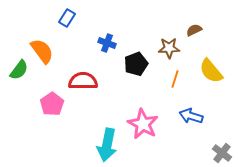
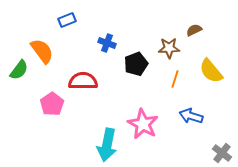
blue rectangle: moved 2 px down; rotated 36 degrees clockwise
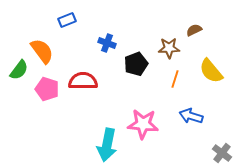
pink pentagon: moved 5 px left, 15 px up; rotated 20 degrees counterclockwise
pink star: rotated 24 degrees counterclockwise
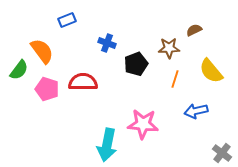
red semicircle: moved 1 px down
blue arrow: moved 5 px right, 5 px up; rotated 30 degrees counterclockwise
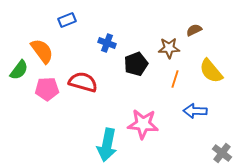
red semicircle: rotated 16 degrees clockwise
pink pentagon: rotated 20 degrees counterclockwise
blue arrow: moved 1 px left; rotated 15 degrees clockwise
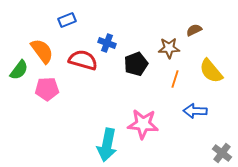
red semicircle: moved 22 px up
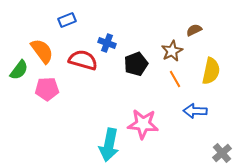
brown star: moved 3 px right, 3 px down; rotated 25 degrees counterclockwise
yellow semicircle: rotated 128 degrees counterclockwise
orange line: rotated 48 degrees counterclockwise
cyan arrow: moved 2 px right
gray cross: rotated 12 degrees clockwise
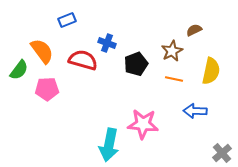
orange line: moved 1 px left; rotated 48 degrees counterclockwise
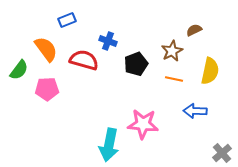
blue cross: moved 1 px right, 2 px up
orange semicircle: moved 4 px right, 2 px up
red semicircle: moved 1 px right
yellow semicircle: moved 1 px left
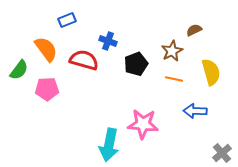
yellow semicircle: moved 1 px right, 1 px down; rotated 28 degrees counterclockwise
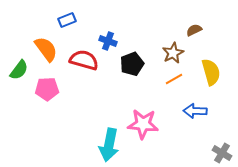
brown star: moved 1 px right, 2 px down
black pentagon: moved 4 px left
orange line: rotated 42 degrees counterclockwise
gray cross: rotated 18 degrees counterclockwise
